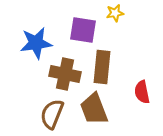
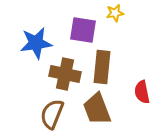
brown trapezoid: moved 3 px right
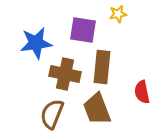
yellow star: moved 3 px right, 1 px down
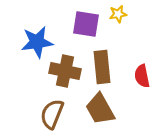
purple square: moved 3 px right, 6 px up
blue star: moved 1 px right, 1 px up
brown rectangle: rotated 12 degrees counterclockwise
brown cross: moved 3 px up
red semicircle: moved 16 px up
brown trapezoid: moved 3 px right; rotated 8 degrees counterclockwise
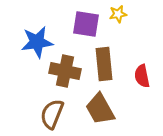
brown rectangle: moved 2 px right, 3 px up
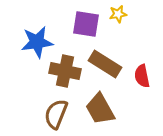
brown rectangle: moved 1 px right; rotated 52 degrees counterclockwise
brown semicircle: moved 4 px right
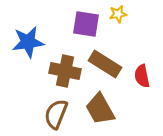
blue star: moved 9 px left
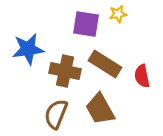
blue star: moved 7 px down
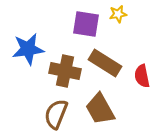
brown rectangle: moved 1 px up
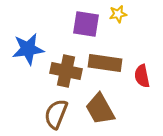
brown rectangle: rotated 24 degrees counterclockwise
brown cross: moved 1 px right
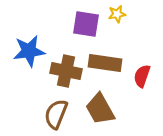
yellow star: moved 1 px left
blue star: moved 1 px right, 2 px down
red semicircle: rotated 30 degrees clockwise
